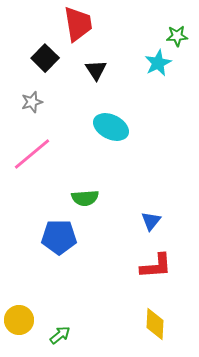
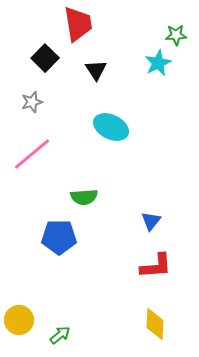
green star: moved 1 px left, 1 px up
green semicircle: moved 1 px left, 1 px up
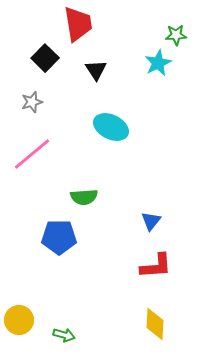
green arrow: moved 4 px right; rotated 55 degrees clockwise
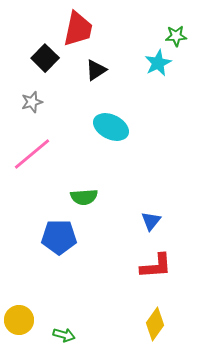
red trapezoid: moved 5 px down; rotated 21 degrees clockwise
green star: moved 1 px down
black triangle: rotated 30 degrees clockwise
yellow diamond: rotated 32 degrees clockwise
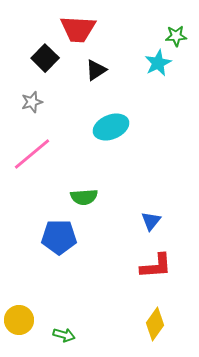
red trapezoid: rotated 81 degrees clockwise
cyan ellipse: rotated 48 degrees counterclockwise
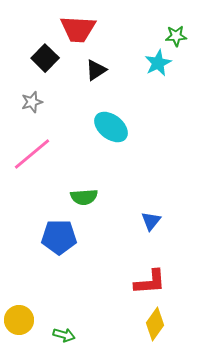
cyan ellipse: rotated 60 degrees clockwise
red L-shape: moved 6 px left, 16 px down
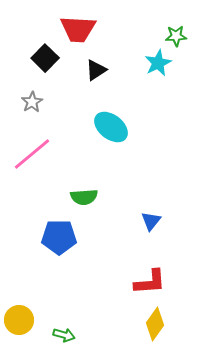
gray star: rotated 15 degrees counterclockwise
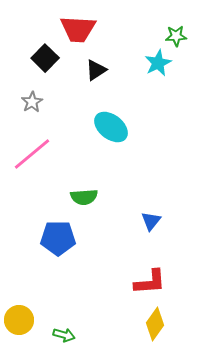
blue pentagon: moved 1 px left, 1 px down
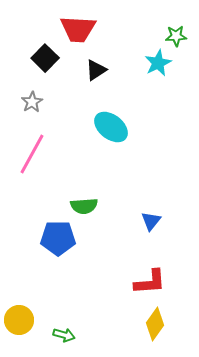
pink line: rotated 21 degrees counterclockwise
green semicircle: moved 9 px down
